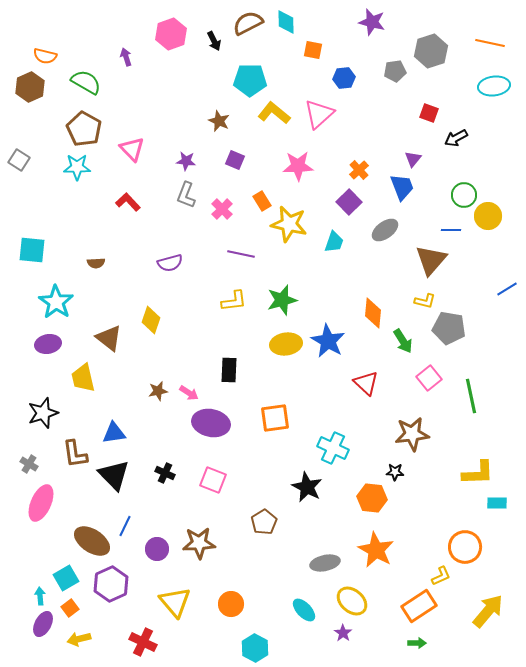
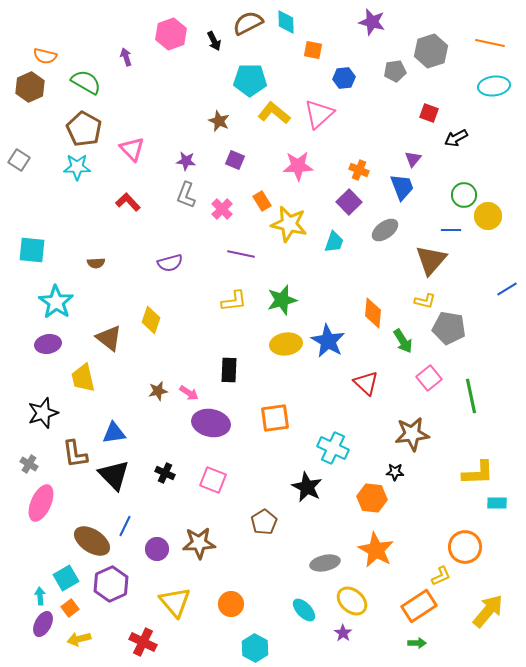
orange cross at (359, 170): rotated 24 degrees counterclockwise
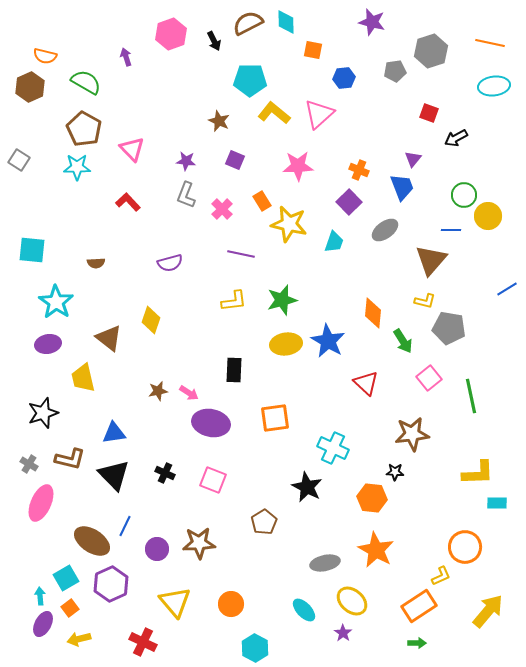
black rectangle at (229, 370): moved 5 px right
brown L-shape at (75, 454): moved 5 px left, 5 px down; rotated 68 degrees counterclockwise
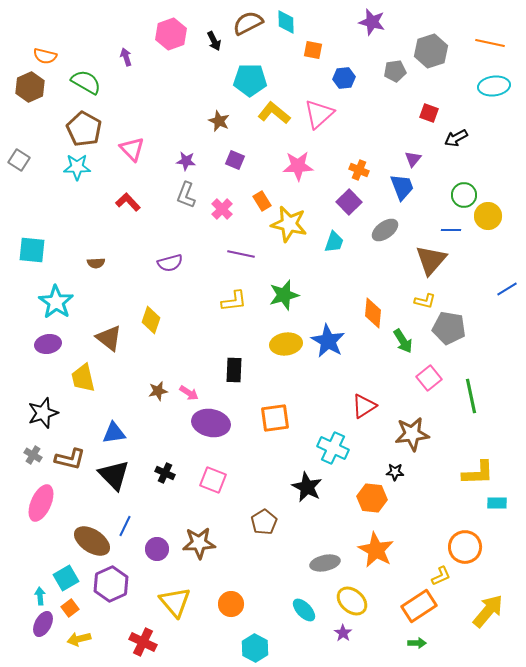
green star at (282, 300): moved 2 px right, 5 px up
red triangle at (366, 383): moved 2 px left, 23 px down; rotated 44 degrees clockwise
gray cross at (29, 464): moved 4 px right, 9 px up
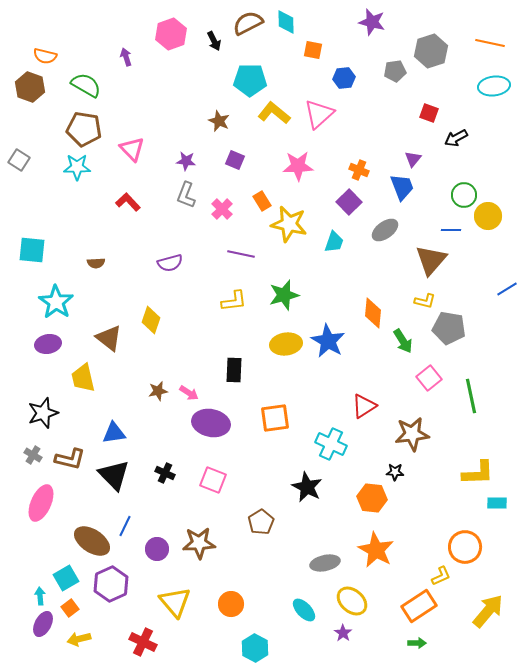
green semicircle at (86, 82): moved 3 px down
brown hexagon at (30, 87): rotated 16 degrees counterclockwise
brown pentagon at (84, 129): rotated 20 degrees counterclockwise
cyan cross at (333, 448): moved 2 px left, 4 px up
brown pentagon at (264, 522): moved 3 px left
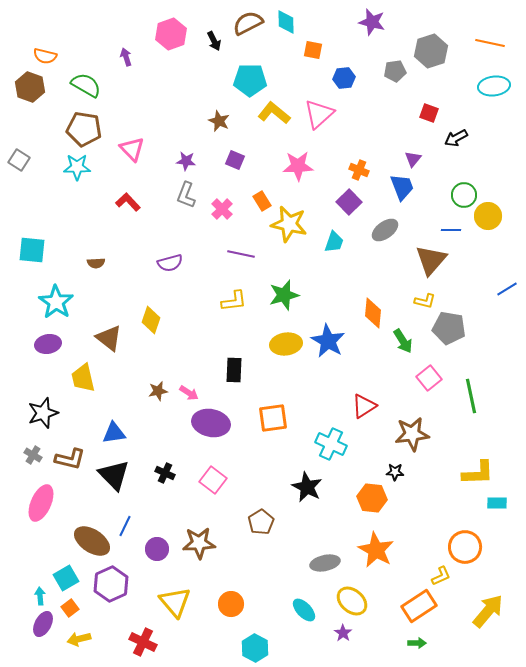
orange square at (275, 418): moved 2 px left
pink square at (213, 480): rotated 16 degrees clockwise
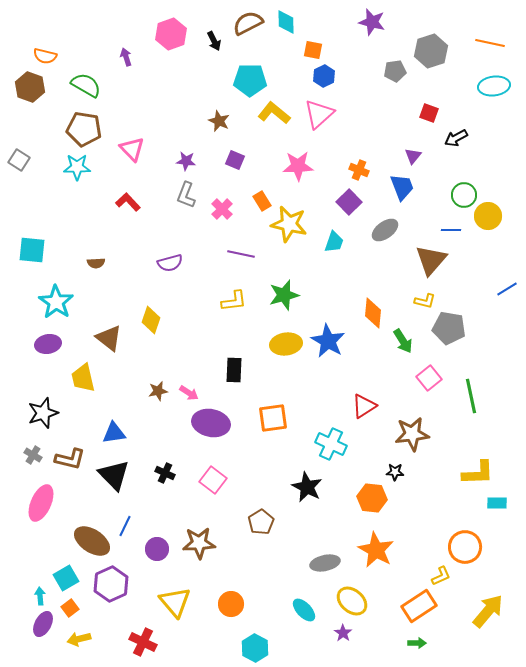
blue hexagon at (344, 78): moved 20 px left, 2 px up; rotated 20 degrees counterclockwise
purple triangle at (413, 159): moved 3 px up
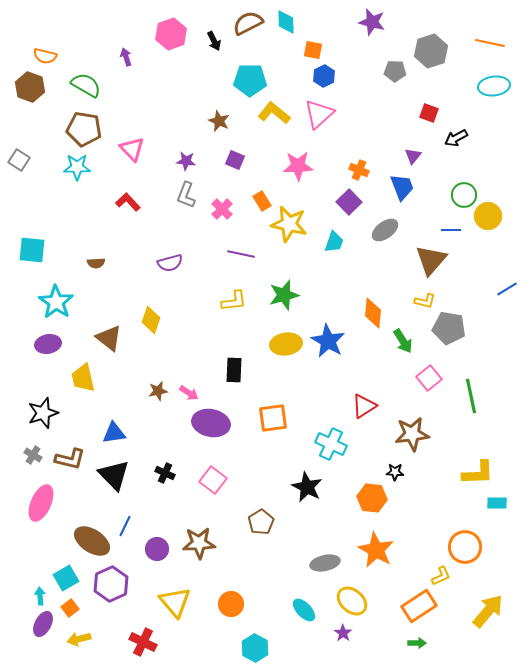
gray pentagon at (395, 71): rotated 10 degrees clockwise
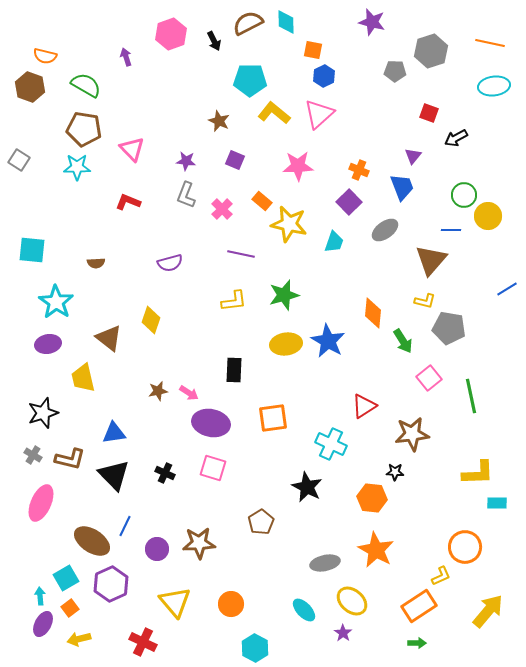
orange rectangle at (262, 201): rotated 18 degrees counterclockwise
red L-shape at (128, 202): rotated 25 degrees counterclockwise
pink square at (213, 480): moved 12 px up; rotated 20 degrees counterclockwise
